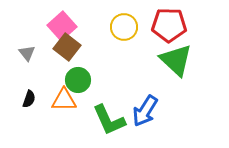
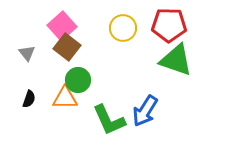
yellow circle: moved 1 px left, 1 px down
green triangle: rotated 24 degrees counterclockwise
orange triangle: moved 1 px right, 2 px up
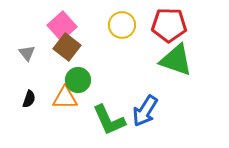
yellow circle: moved 1 px left, 3 px up
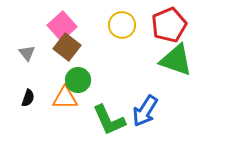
red pentagon: rotated 24 degrees counterclockwise
black semicircle: moved 1 px left, 1 px up
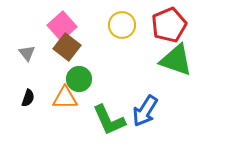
green circle: moved 1 px right, 1 px up
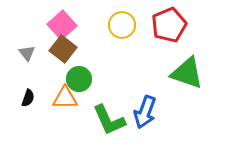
pink square: moved 1 px up
brown square: moved 4 px left, 2 px down
green triangle: moved 11 px right, 13 px down
blue arrow: moved 1 px down; rotated 12 degrees counterclockwise
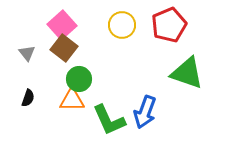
brown square: moved 1 px right, 1 px up
orange triangle: moved 7 px right, 2 px down
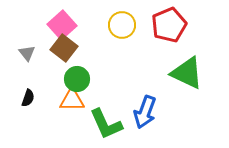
green triangle: rotated 6 degrees clockwise
green circle: moved 2 px left
green L-shape: moved 3 px left, 4 px down
